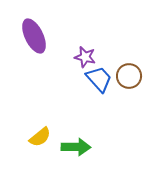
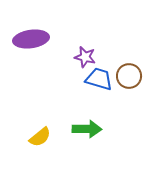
purple ellipse: moved 3 px left, 3 px down; rotated 72 degrees counterclockwise
blue trapezoid: rotated 32 degrees counterclockwise
green arrow: moved 11 px right, 18 px up
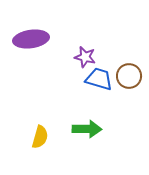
yellow semicircle: rotated 35 degrees counterclockwise
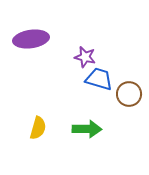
brown circle: moved 18 px down
yellow semicircle: moved 2 px left, 9 px up
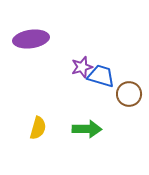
purple star: moved 3 px left, 10 px down; rotated 30 degrees counterclockwise
blue trapezoid: moved 2 px right, 3 px up
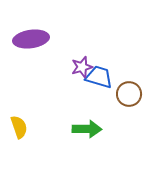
blue trapezoid: moved 2 px left, 1 px down
yellow semicircle: moved 19 px left, 1 px up; rotated 35 degrees counterclockwise
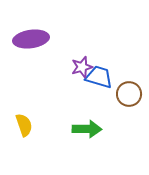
yellow semicircle: moved 5 px right, 2 px up
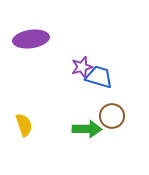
brown circle: moved 17 px left, 22 px down
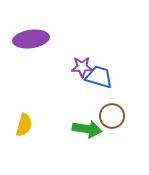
purple star: rotated 15 degrees clockwise
yellow semicircle: rotated 35 degrees clockwise
green arrow: rotated 8 degrees clockwise
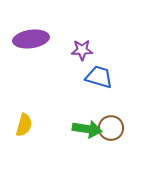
purple star: moved 17 px up
brown circle: moved 1 px left, 12 px down
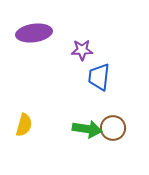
purple ellipse: moved 3 px right, 6 px up
blue trapezoid: rotated 100 degrees counterclockwise
brown circle: moved 2 px right
